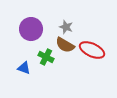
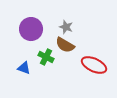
red ellipse: moved 2 px right, 15 px down
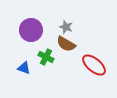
purple circle: moved 1 px down
brown semicircle: moved 1 px right, 1 px up
red ellipse: rotated 15 degrees clockwise
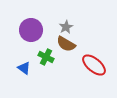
gray star: rotated 24 degrees clockwise
blue triangle: rotated 16 degrees clockwise
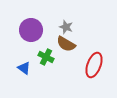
gray star: rotated 24 degrees counterclockwise
red ellipse: rotated 70 degrees clockwise
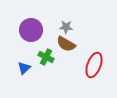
gray star: rotated 16 degrees counterclockwise
blue triangle: rotated 40 degrees clockwise
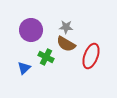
red ellipse: moved 3 px left, 9 px up
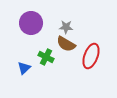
purple circle: moved 7 px up
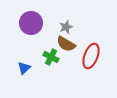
gray star: rotated 24 degrees counterclockwise
green cross: moved 5 px right
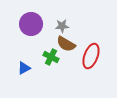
purple circle: moved 1 px down
gray star: moved 4 px left, 1 px up; rotated 16 degrees clockwise
blue triangle: rotated 16 degrees clockwise
